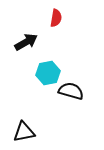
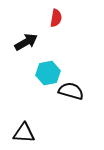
black triangle: moved 1 px down; rotated 15 degrees clockwise
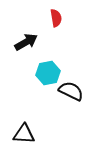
red semicircle: rotated 18 degrees counterclockwise
black semicircle: rotated 10 degrees clockwise
black triangle: moved 1 px down
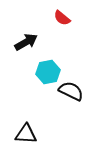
red semicircle: moved 6 px right; rotated 138 degrees clockwise
cyan hexagon: moved 1 px up
black triangle: moved 2 px right
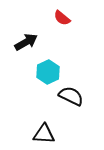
cyan hexagon: rotated 15 degrees counterclockwise
black semicircle: moved 5 px down
black triangle: moved 18 px right
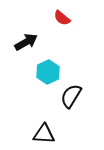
black semicircle: rotated 85 degrees counterclockwise
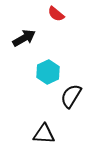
red semicircle: moved 6 px left, 4 px up
black arrow: moved 2 px left, 4 px up
